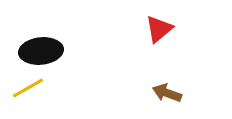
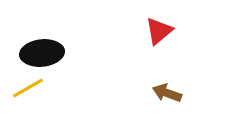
red triangle: moved 2 px down
black ellipse: moved 1 px right, 2 px down
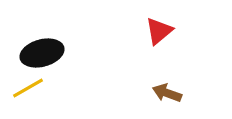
black ellipse: rotated 9 degrees counterclockwise
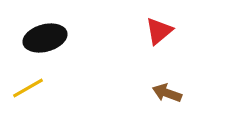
black ellipse: moved 3 px right, 15 px up
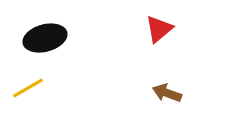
red triangle: moved 2 px up
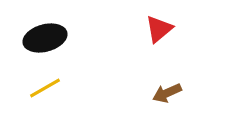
yellow line: moved 17 px right
brown arrow: rotated 44 degrees counterclockwise
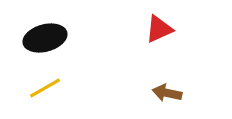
red triangle: rotated 16 degrees clockwise
brown arrow: rotated 36 degrees clockwise
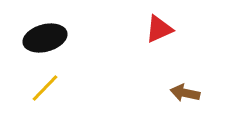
yellow line: rotated 16 degrees counterclockwise
brown arrow: moved 18 px right
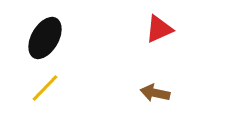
black ellipse: rotated 45 degrees counterclockwise
brown arrow: moved 30 px left
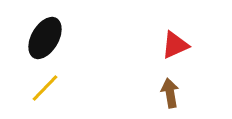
red triangle: moved 16 px right, 16 px down
brown arrow: moved 15 px right; rotated 68 degrees clockwise
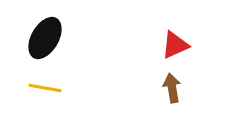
yellow line: rotated 56 degrees clockwise
brown arrow: moved 2 px right, 5 px up
